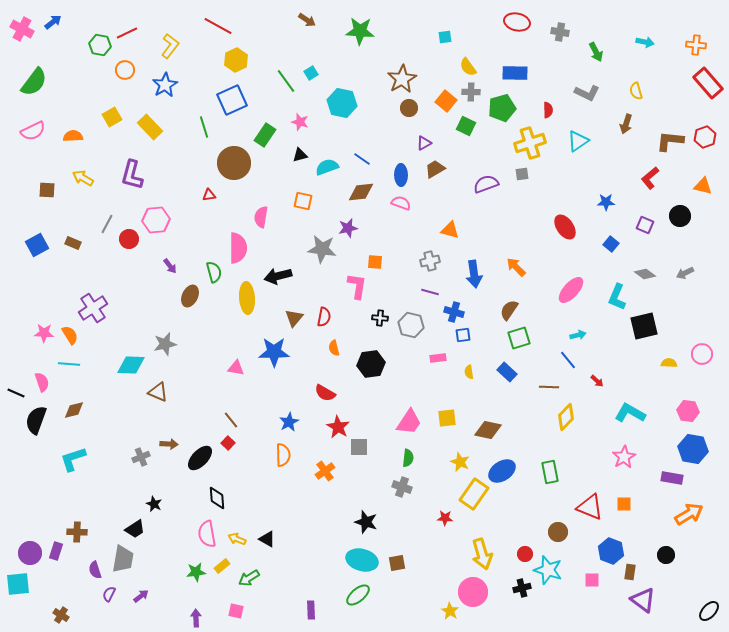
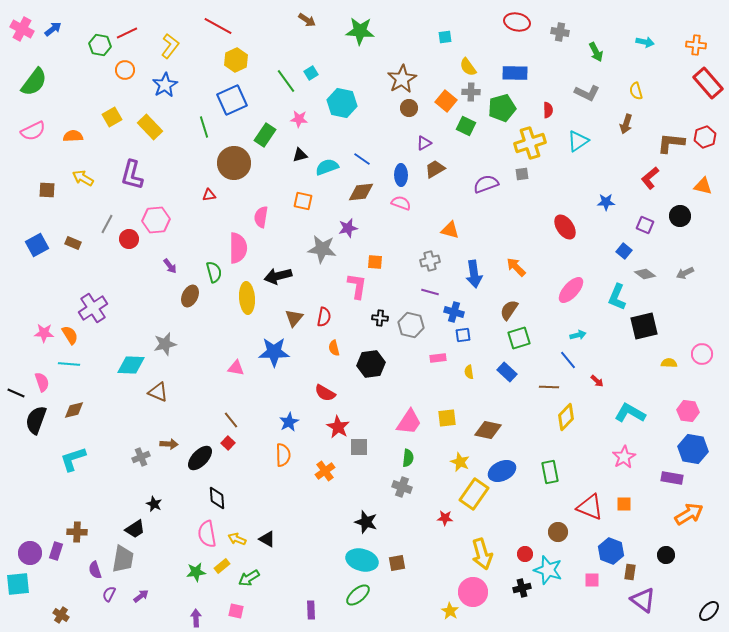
blue arrow at (53, 22): moved 7 px down
pink star at (300, 122): moved 1 px left, 3 px up; rotated 12 degrees counterclockwise
brown L-shape at (670, 141): moved 1 px right, 2 px down
blue square at (611, 244): moved 13 px right, 7 px down
blue ellipse at (502, 471): rotated 8 degrees clockwise
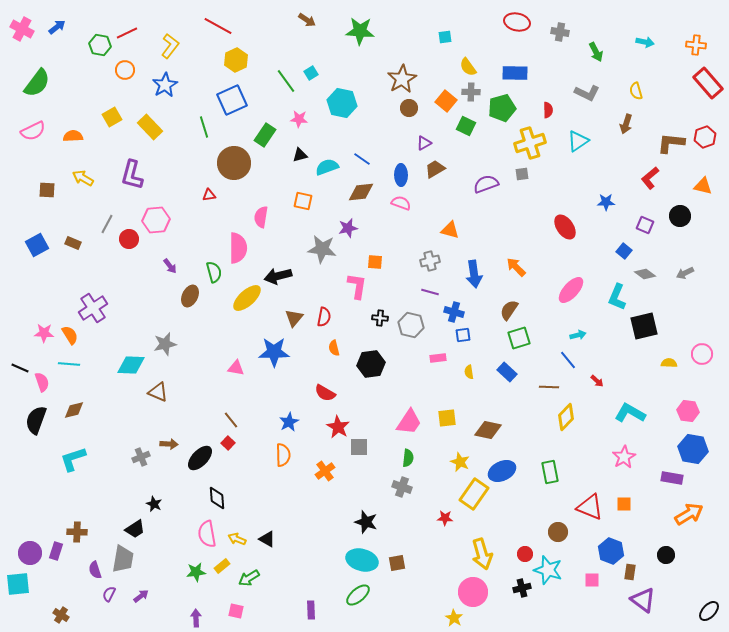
blue arrow at (53, 29): moved 4 px right, 2 px up
green semicircle at (34, 82): moved 3 px right, 1 px down
yellow ellipse at (247, 298): rotated 52 degrees clockwise
black line at (16, 393): moved 4 px right, 25 px up
yellow star at (450, 611): moved 4 px right, 7 px down
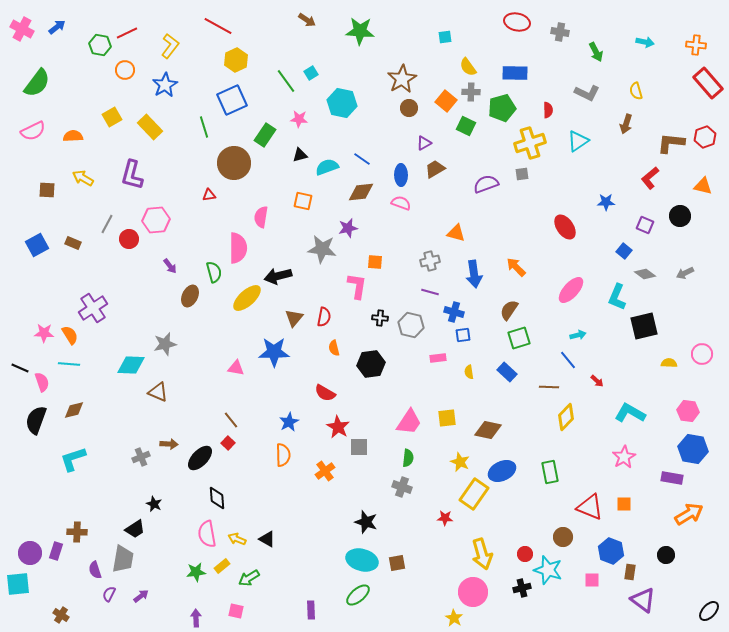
orange triangle at (450, 230): moved 6 px right, 3 px down
brown circle at (558, 532): moved 5 px right, 5 px down
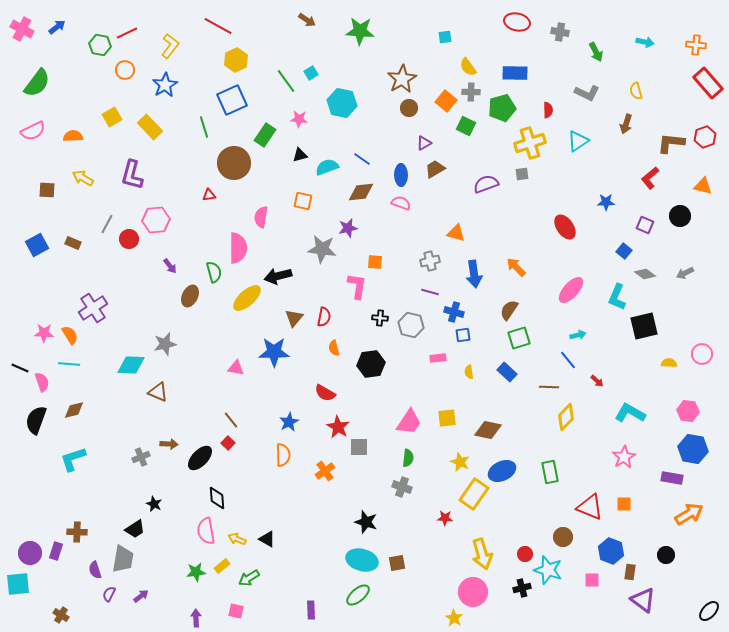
pink semicircle at (207, 534): moved 1 px left, 3 px up
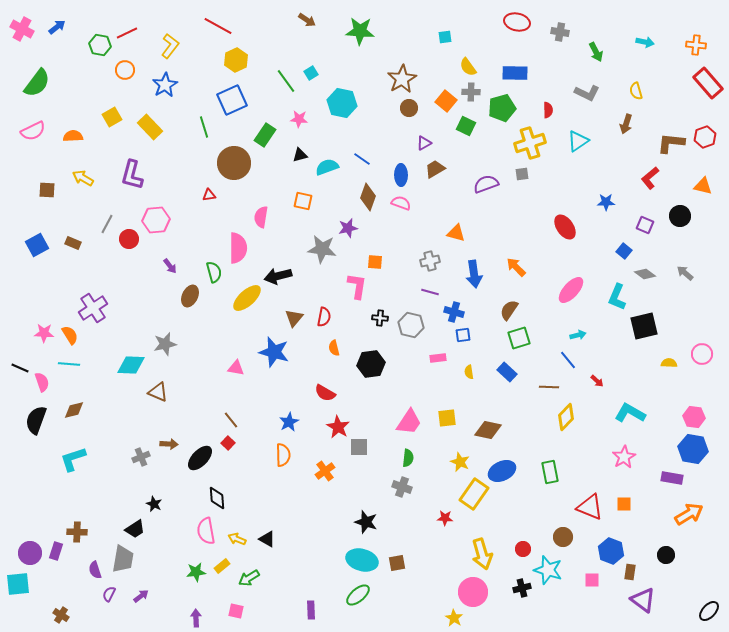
brown diamond at (361, 192): moved 7 px right, 5 px down; rotated 64 degrees counterclockwise
gray arrow at (685, 273): rotated 66 degrees clockwise
blue star at (274, 352): rotated 16 degrees clockwise
pink hexagon at (688, 411): moved 6 px right, 6 px down
red circle at (525, 554): moved 2 px left, 5 px up
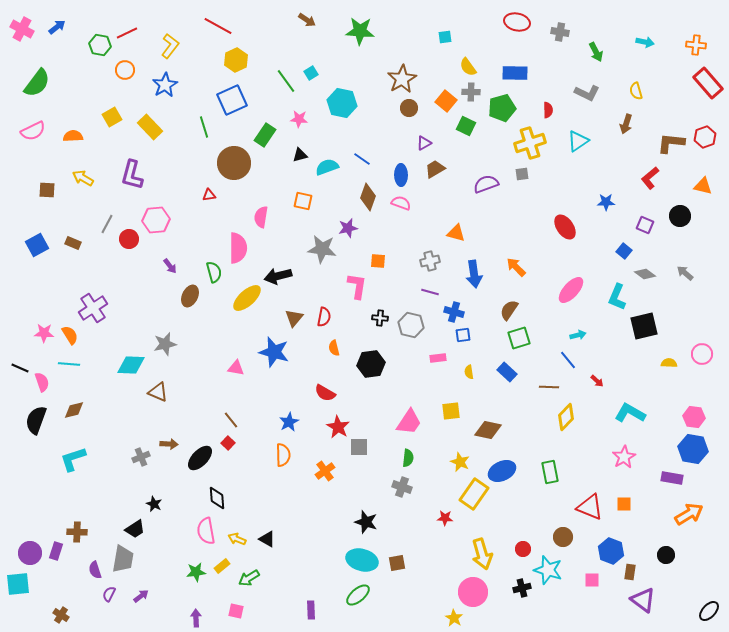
orange square at (375, 262): moved 3 px right, 1 px up
yellow square at (447, 418): moved 4 px right, 7 px up
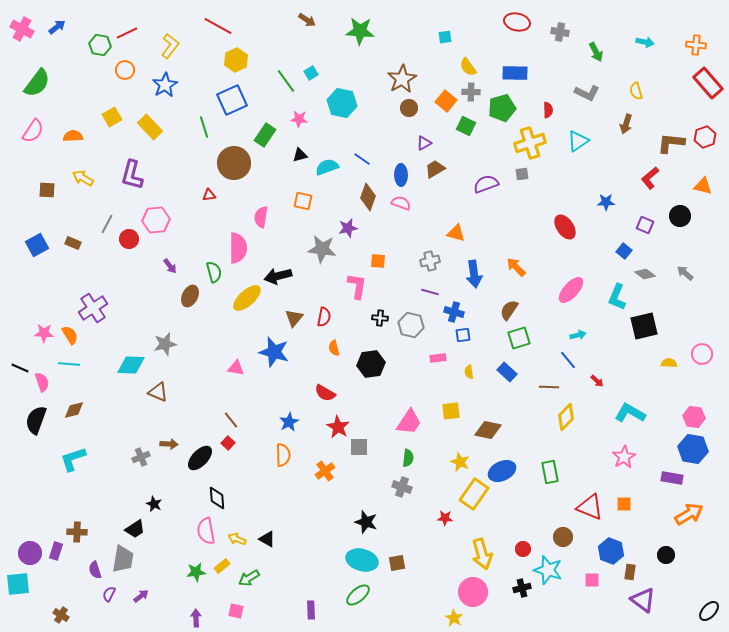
pink semicircle at (33, 131): rotated 30 degrees counterclockwise
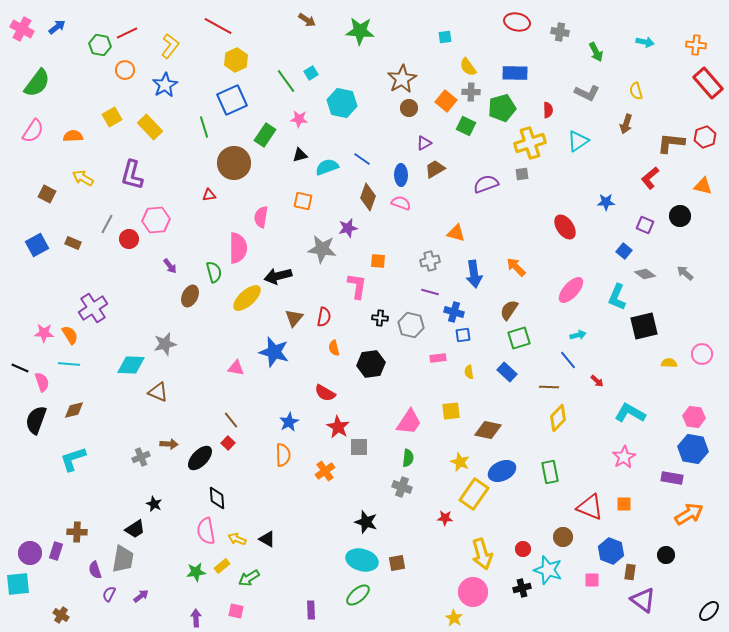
brown square at (47, 190): moved 4 px down; rotated 24 degrees clockwise
yellow diamond at (566, 417): moved 8 px left, 1 px down
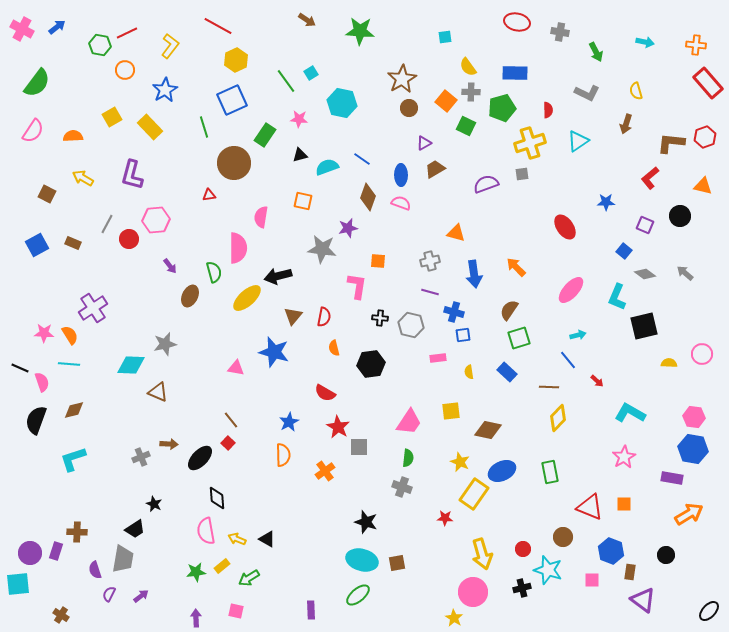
blue star at (165, 85): moved 5 px down
brown triangle at (294, 318): moved 1 px left, 2 px up
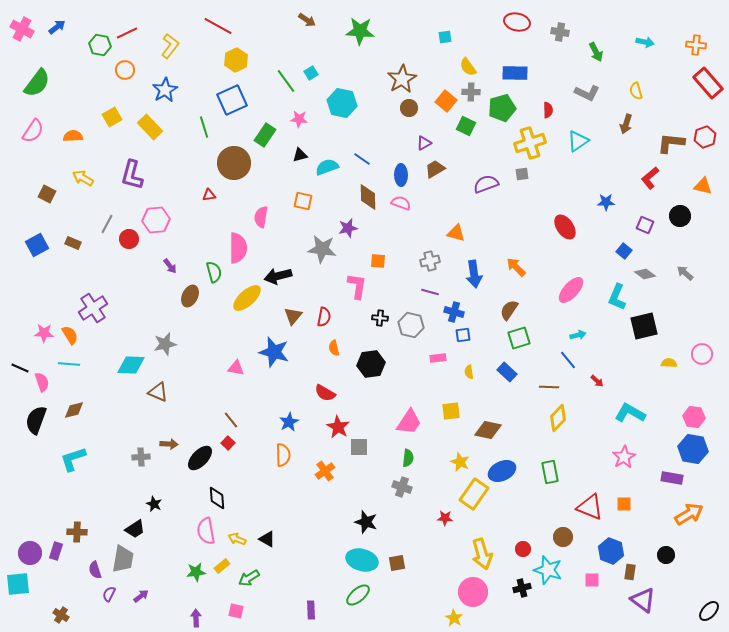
brown diamond at (368, 197): rotated 20 degrees counterclockwise
gray cross at (141, 457): rotated 18 degrees clockwise
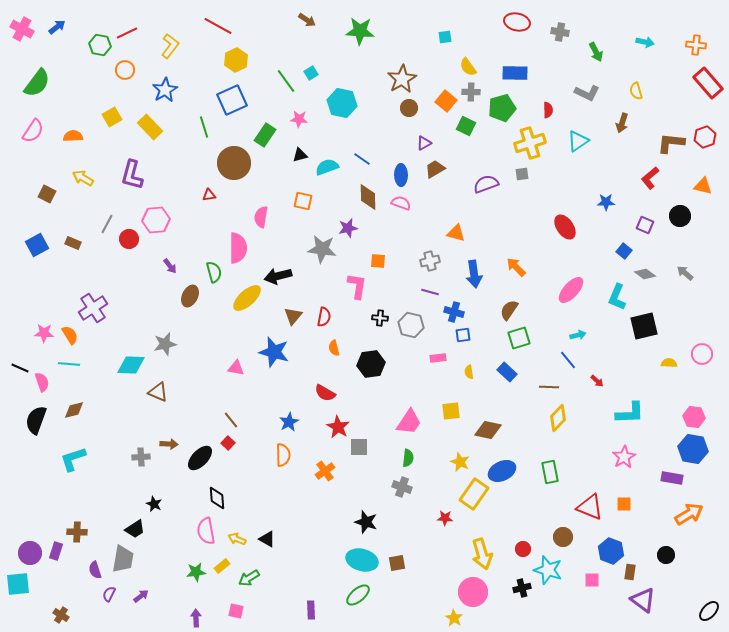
brown arrow at (626, 124): moved 4 px left, 1 px up
cyan L-shape at (630, 413): rotated 148 degrees clockwise
